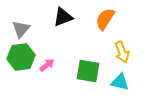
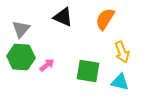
black triangle: rotated 45 degrees clockwise
green hexagon: rotated 12 degrees clockwise
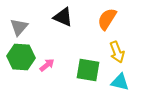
orange semicircle: moved 2 px right
gray triangle: moved 2 px left, 2 px up
yellow arrow: moved 5 px left
green square: moved 1 px up
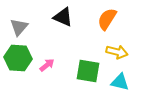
yellow arrow: rotated 55 degrees counterclockwise
green hexagon: moved 3 px left, 1 px down
green square: moved 1 px down
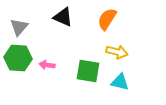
pink arrow: rotated 133 degrees counterclockwise
